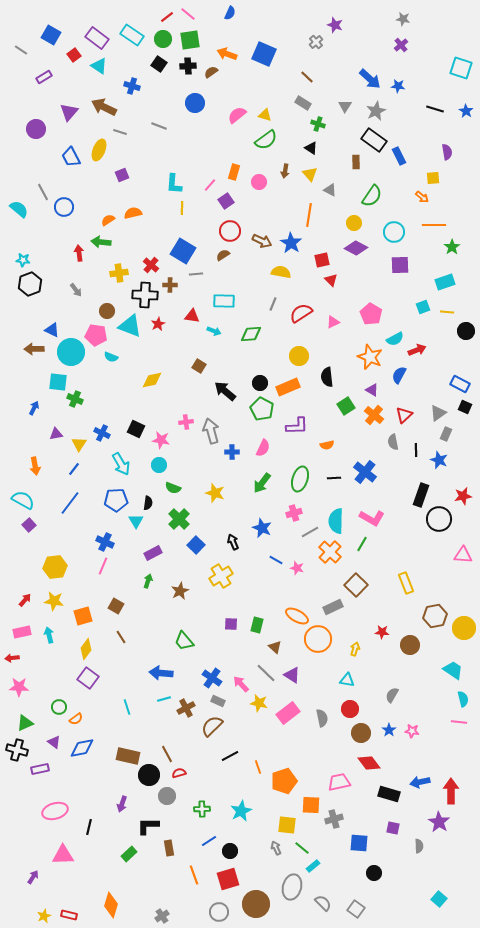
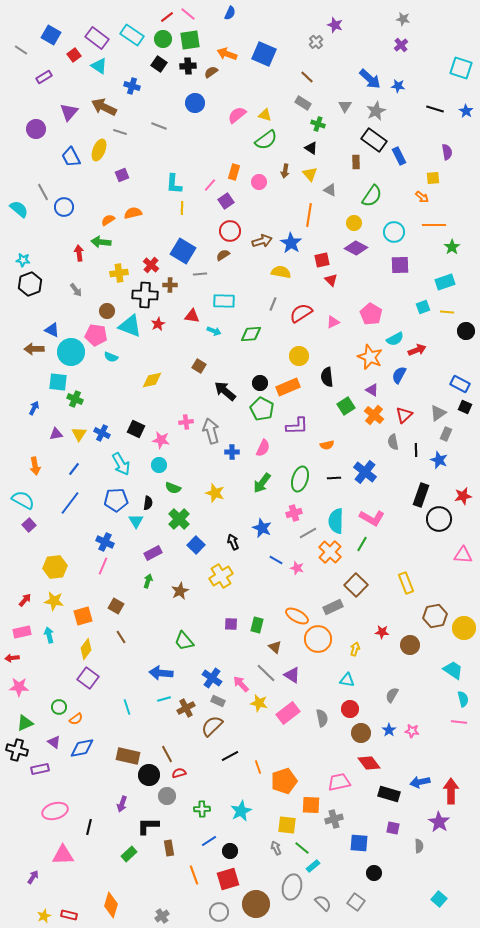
brown arrow at (262, 241): rotated 42 degrees counterclockwise
gray line at (196, 274): moved 4 px right
yellow triangle at (79, 444): moved 10 px up
gray line at (310, 532): moved 2 px left, 1 px down
gray square at (356, 909): moved 7 px up
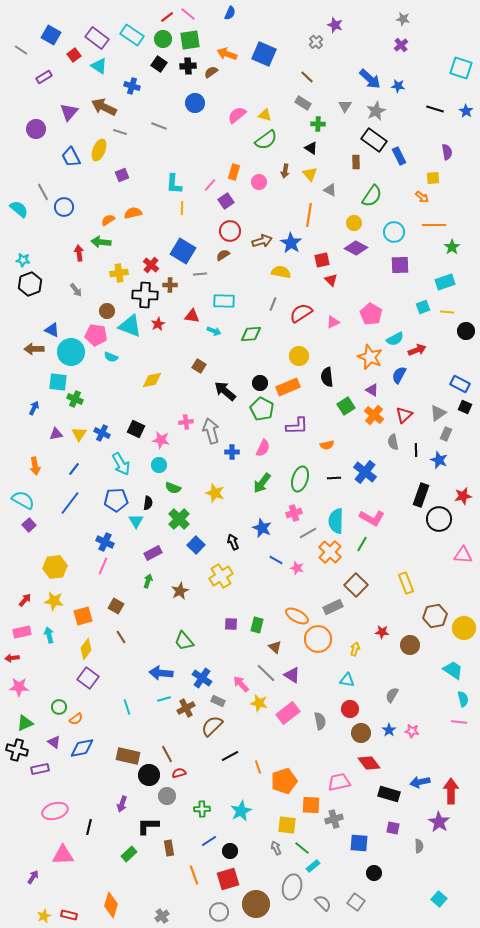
green cross at (318, 124): rotated 16 degrees counterclockwise
blue cross at (212, 678): moved 10 px left
gray semicircle at (322, 718): moved 2 px left, 3 px down
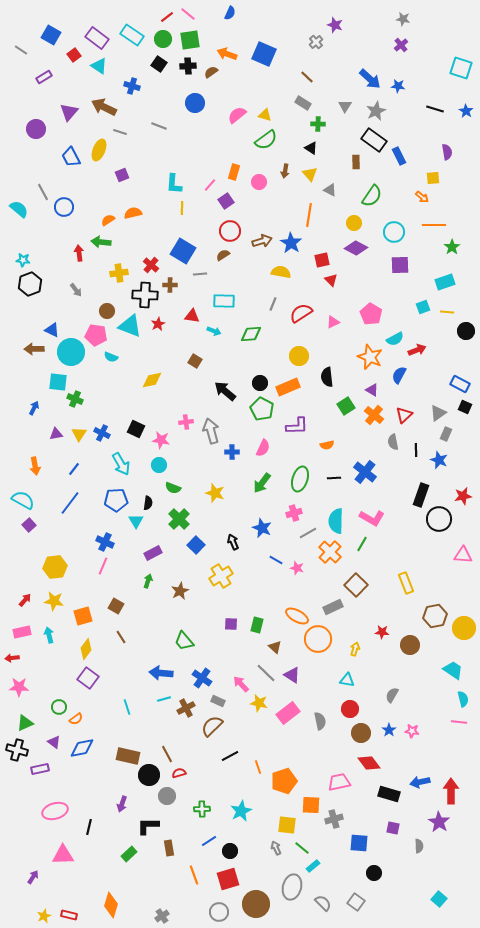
brown square at (199, 366): moved 4 px left, 5 px up
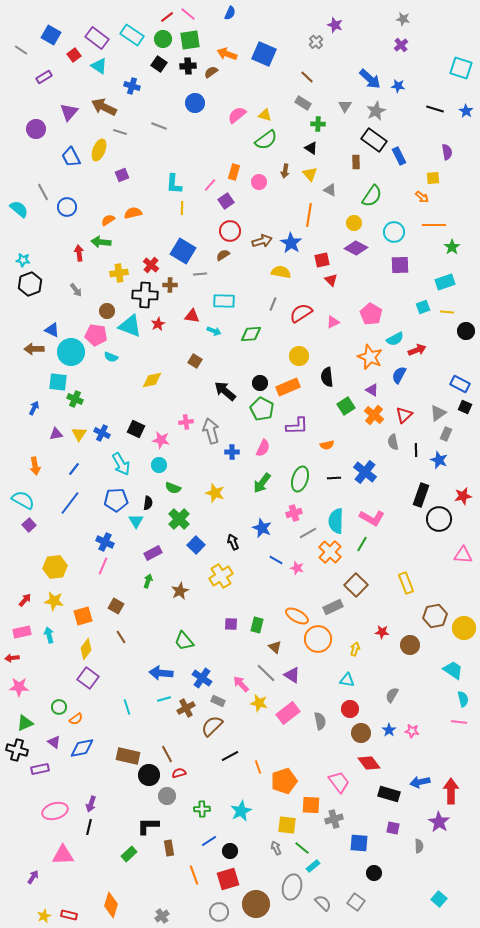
blue circle at (64, 207): moved 3 px right
pink trapezoid at (339, 782): rotated 65 degrees clockwise
purple arrow at (122, 804): moved 31 px left
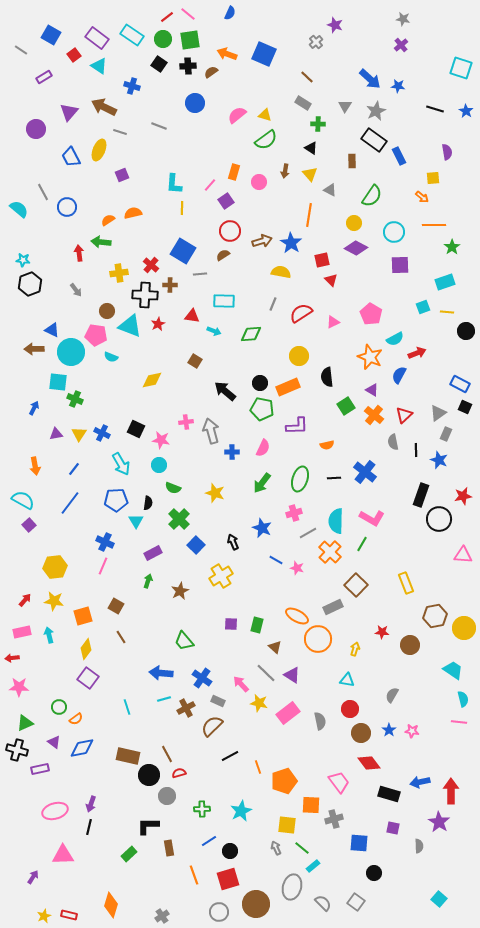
brown rectangle at (356, 162): moved 4 px left, 1 px up
red arrow at (417, 350): moved 3 px down
green pentagon at (262, 409): rotated 15 degrees counterclockwise
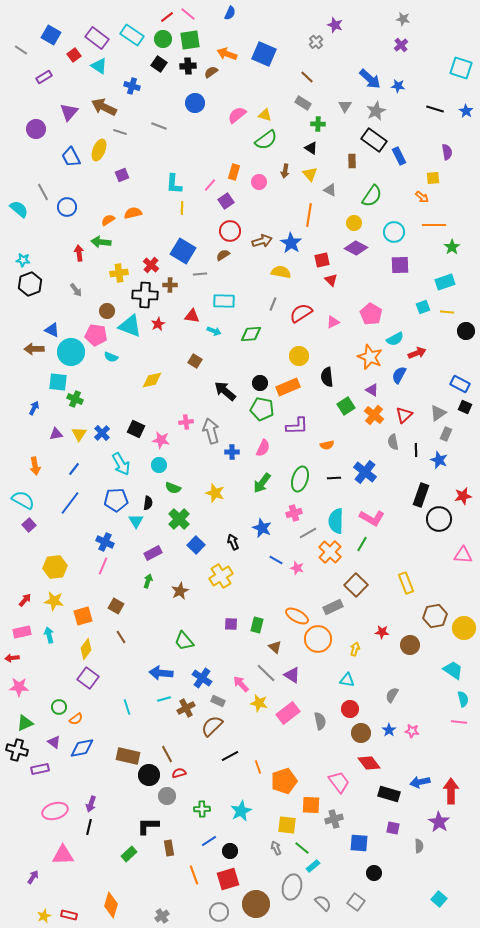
blue cross at (102, 433): rotated 21 degrees clockwise
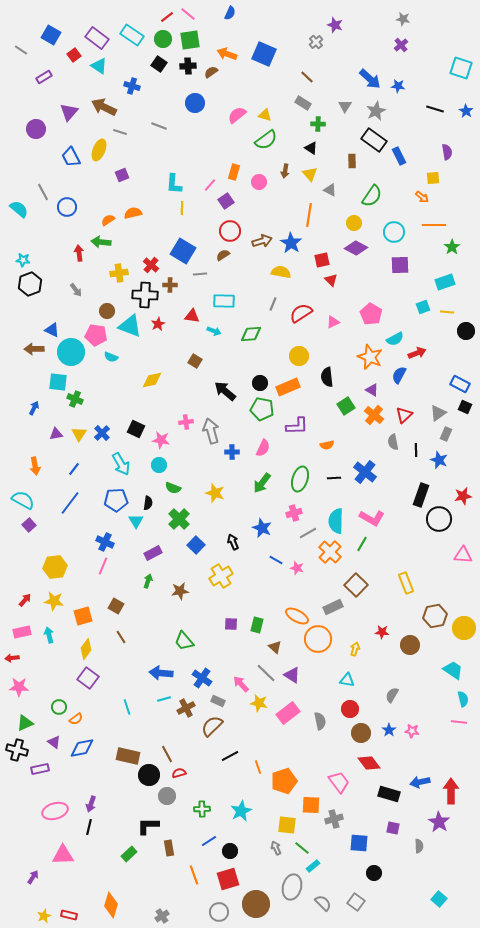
brown star at (180, 591): rotated 18 degrees clockwise
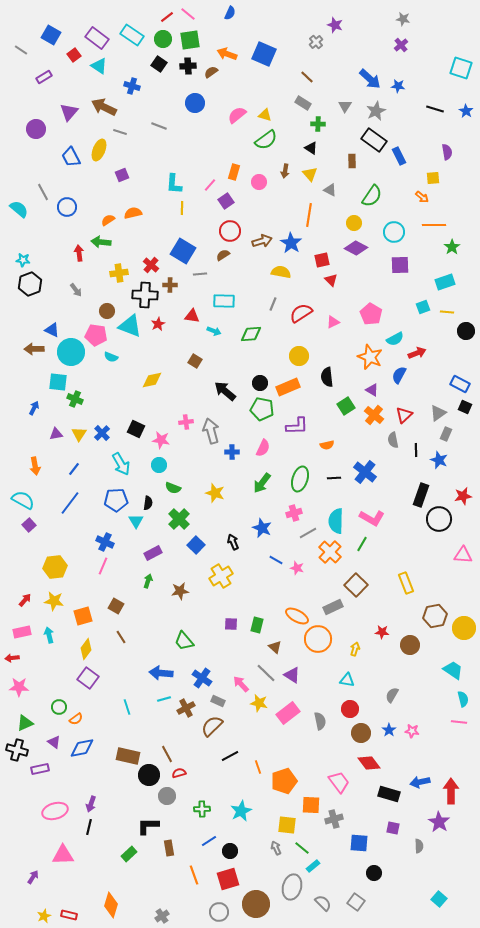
gray semicircle at (393, 442): moved 2 px up
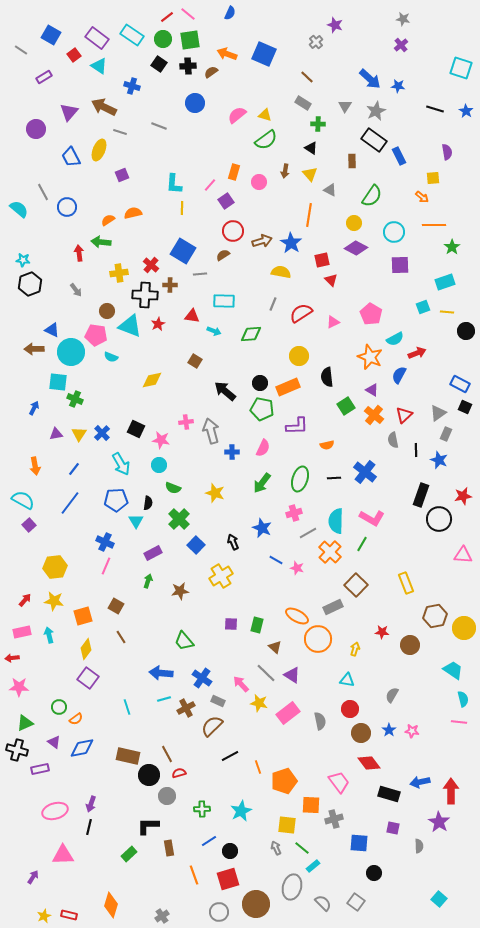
red circle at (230, 231): moved 3 px right
pink line at (103, 566): moved 3 px right
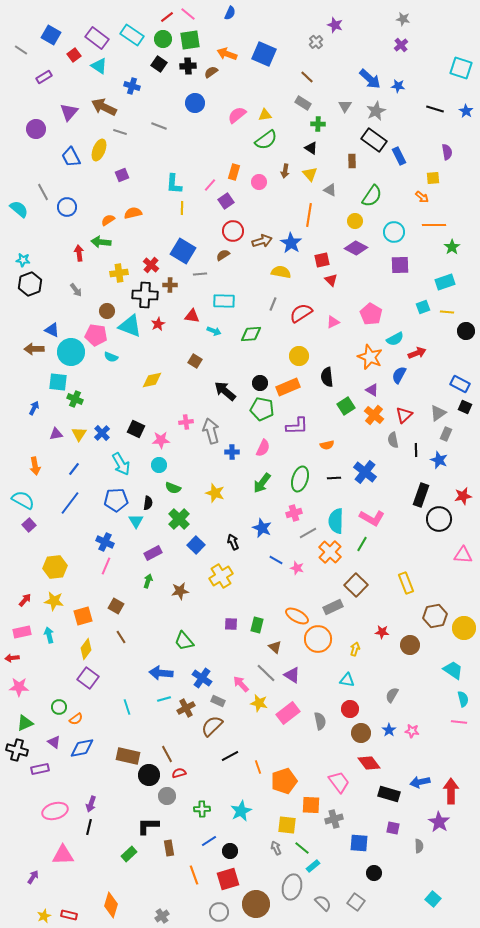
yellow triangle at (265, 115): rotated 24 degrees counterclockwise
yellow circle at (354, 223): moved 1 px right, 2 px up
pink star at (161, 440): rotated 12 degrees counterclockwise
cyan square at (439, 899): moved 6 px left
